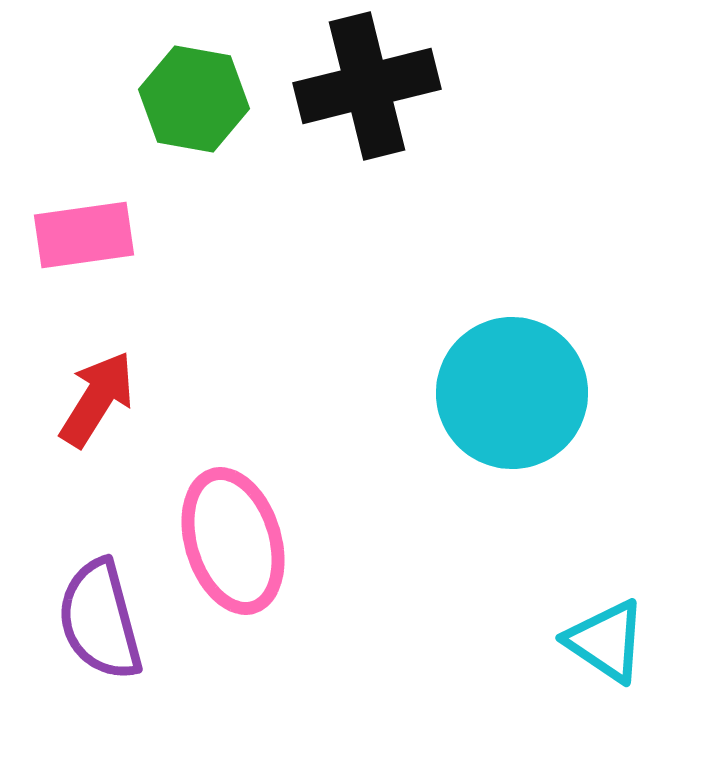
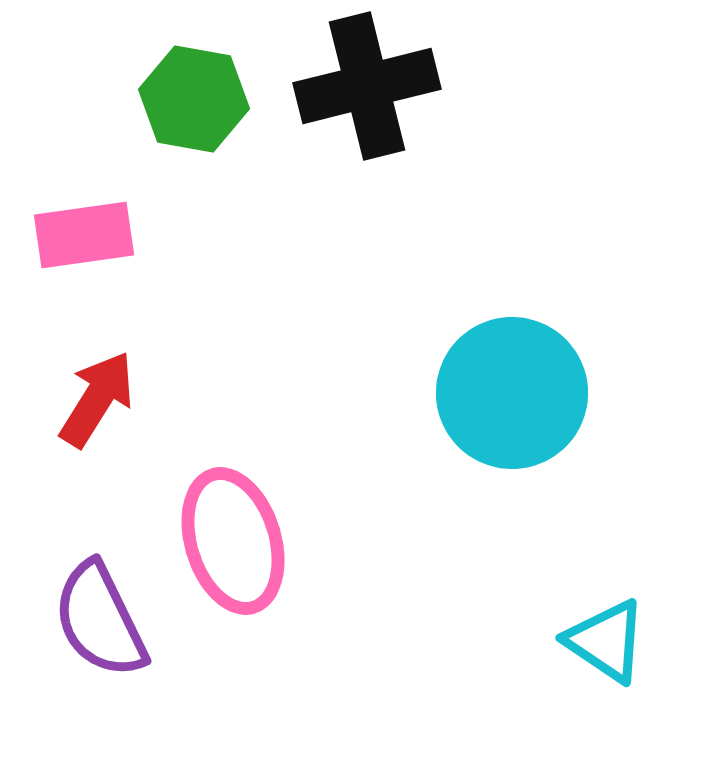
purple semicircle: rotated 11 degrees counterclockwise
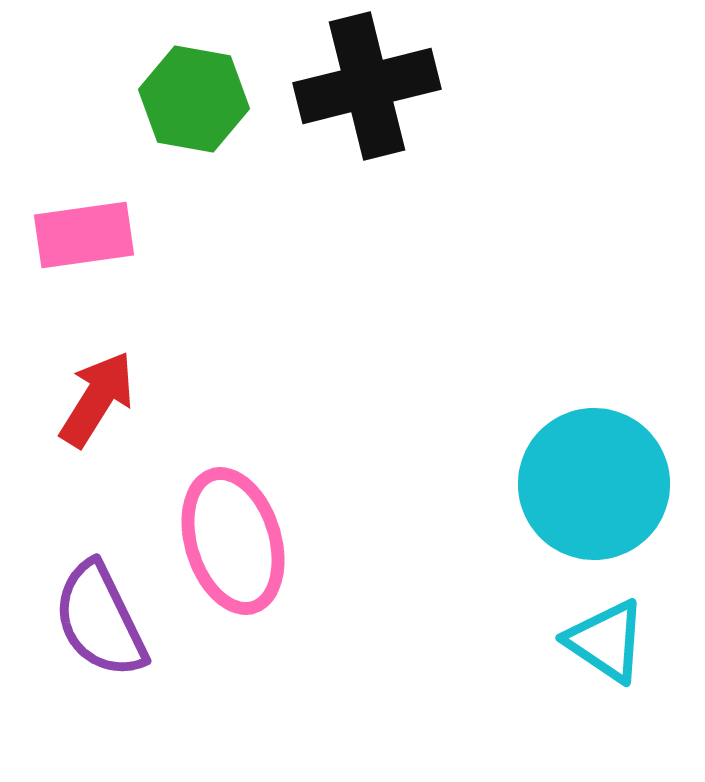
cyan circle: moved 82 px right, 91 px down
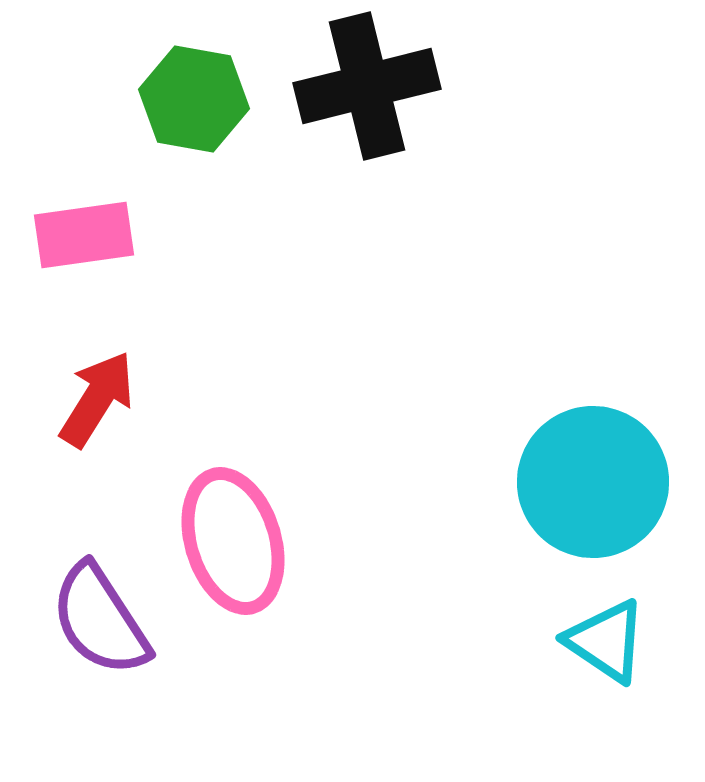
cyan circle: moved 1 px left, 2 px up
purple semicircle: rotated 7 degrees counterclockwise
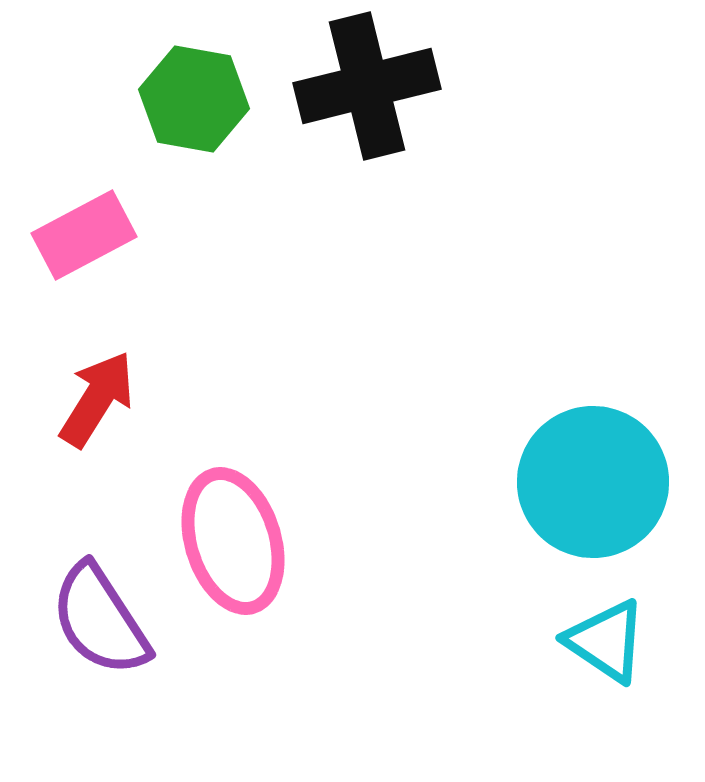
pink rectangle: rotated 20 degrees counterclockwise
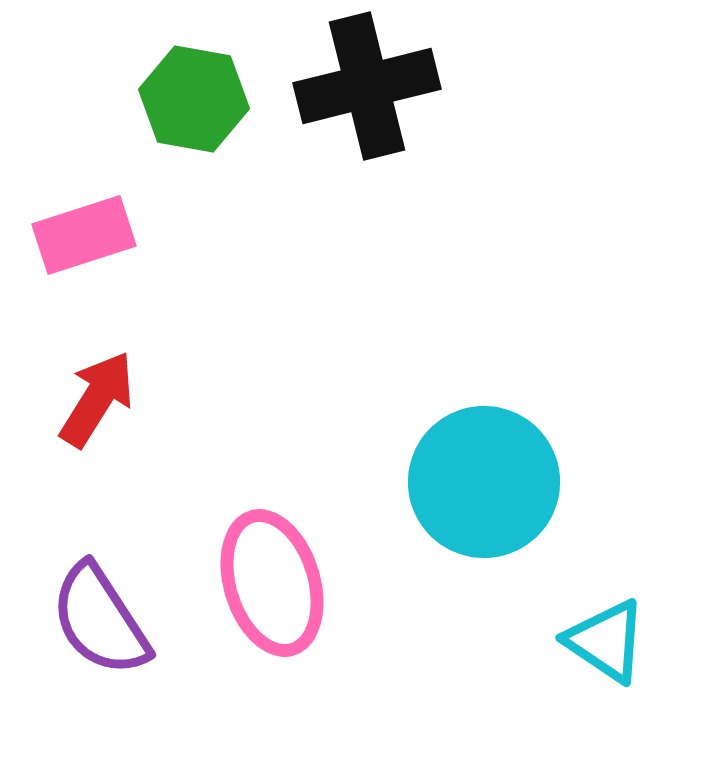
pink rectangle: rotated 10 degrees clockwise
cyan circle: moved 109 px left
pink ellipse: moved 39 px right, 42 px down
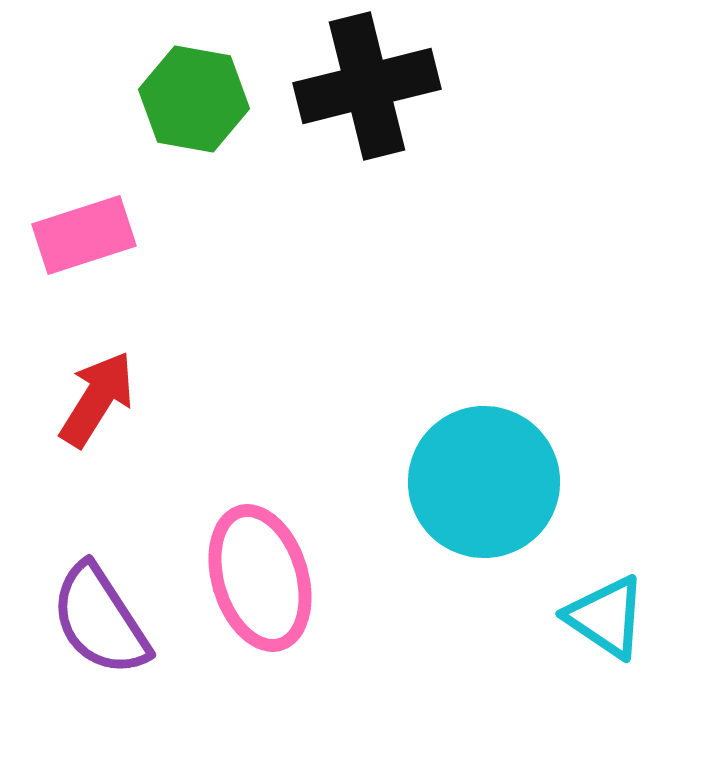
pink ellipse: moved 12 px left, 5 px up
cyan triangle: moved 24 px up
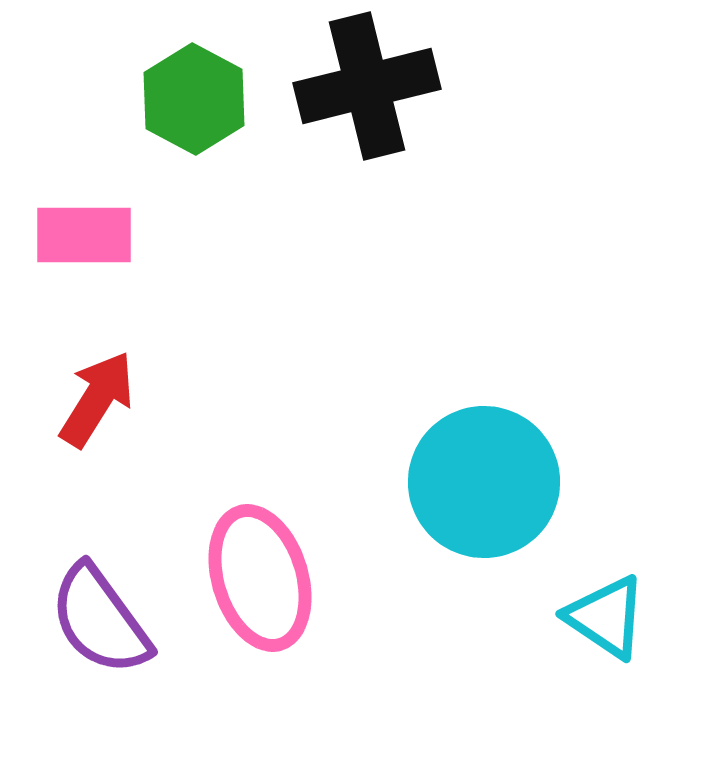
green hexagon: rotated 18 degrees clockwise
pink rectangle: rotated 18 degrees clockwise
purple semicircle: rotated 3 degrees counterclockwise
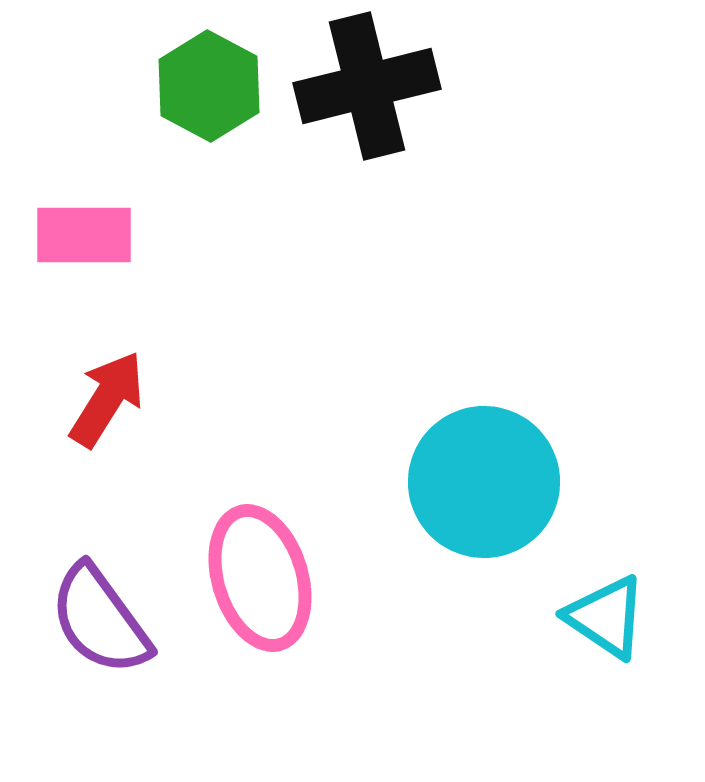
green hexagon: moved 15 px right, 13 px up
red arrow: moved 10 px right
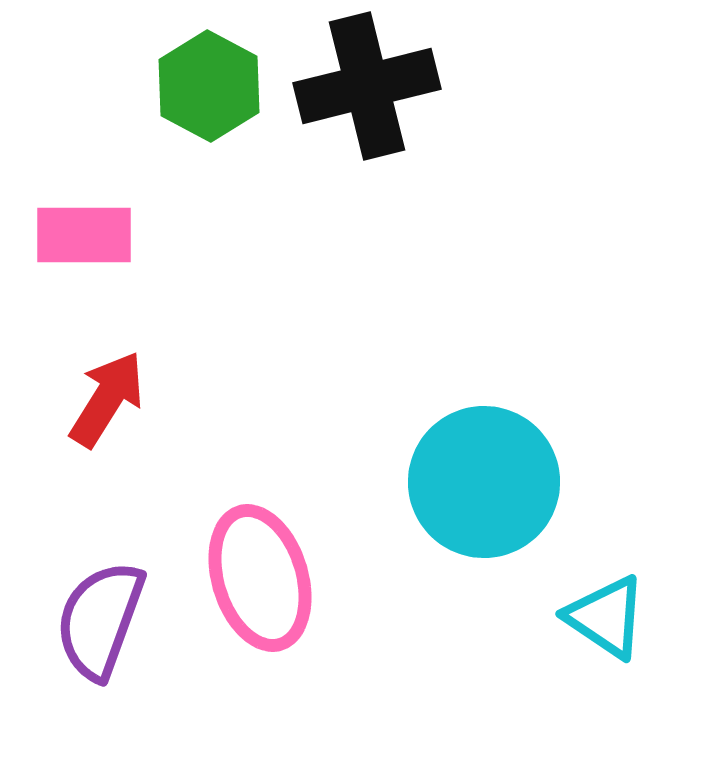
purple semicircle: rotated 56 degrees clockwise
